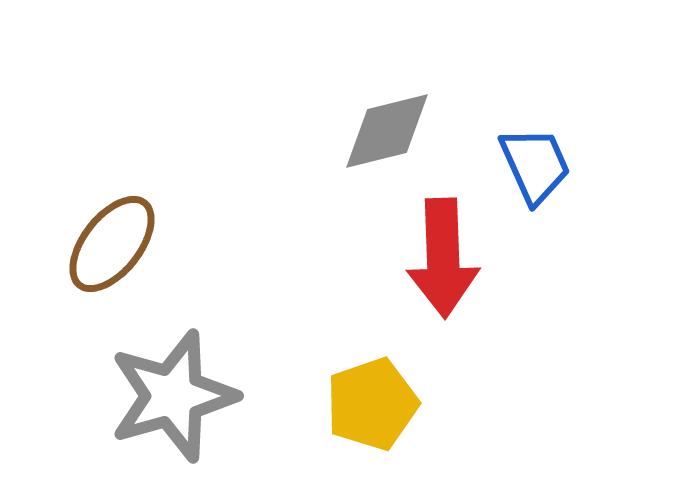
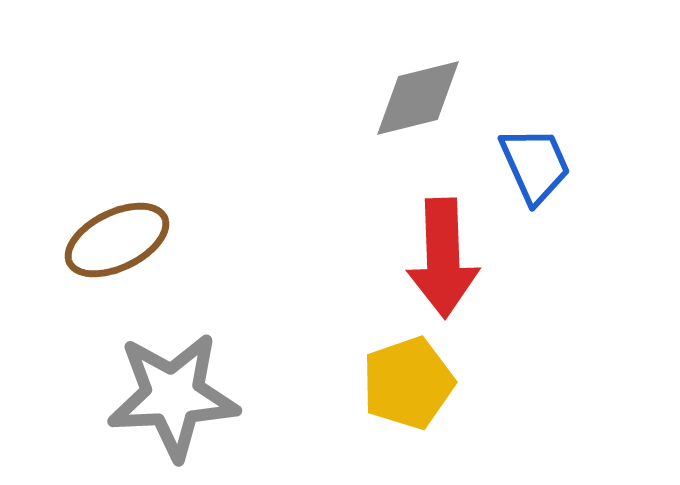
gray diamond: moved 31 px right, 33 px up
brown ellipse: moved 5 px right, 4 px up; rotated 26 degrees clockwise
gray star: rotated 13 degrees clockwise
yellow pentagon: moved 36 px right, 21 px up
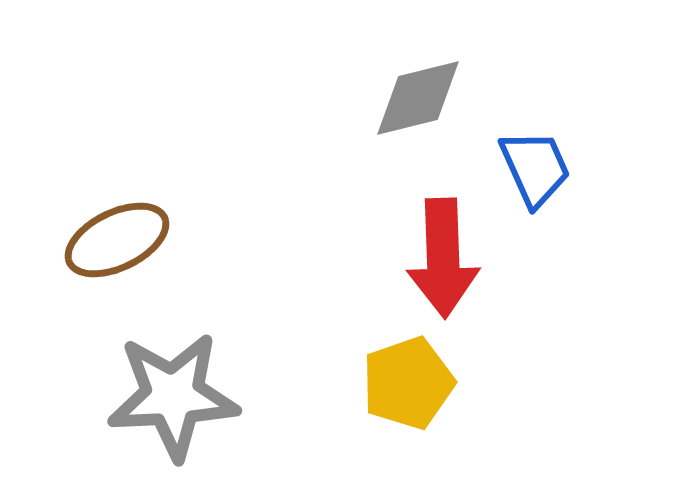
blue trapezoid: moved 3 px down
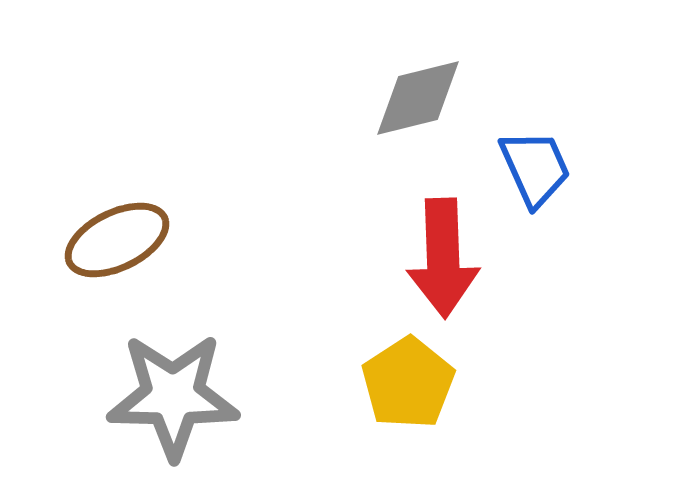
yellow pentagon: rotated 14 degrees counterclockwise
gray star: rotated 4 degrees clockwise
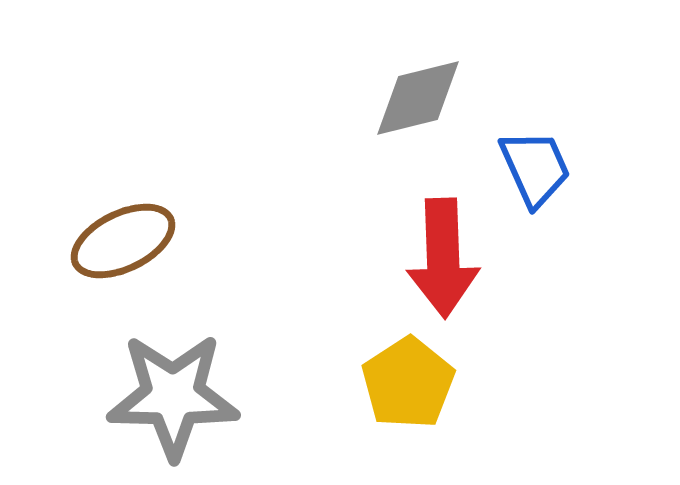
brown ellipse: moved 6 px right, 1 px down
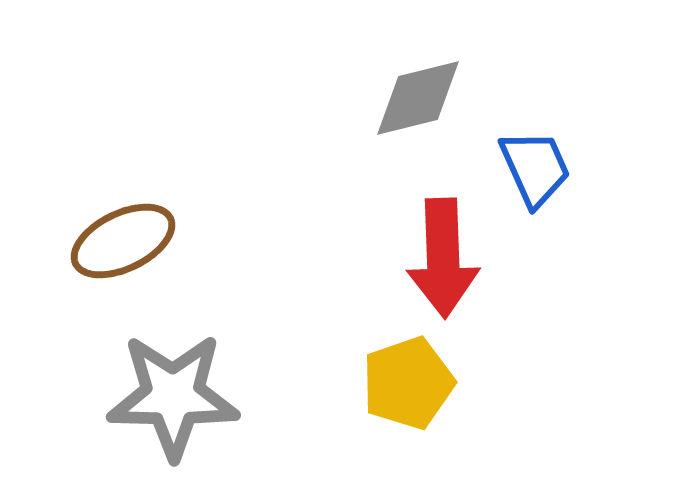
yellow pentagon: rotated 14 degrees clockwise
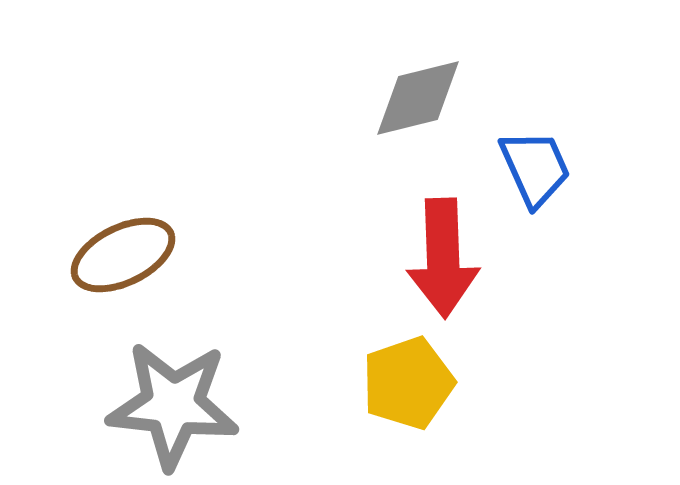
brown ellipse: moved 14 px down
gray star: moved 9 px down; rotated 5 degrees clockwise
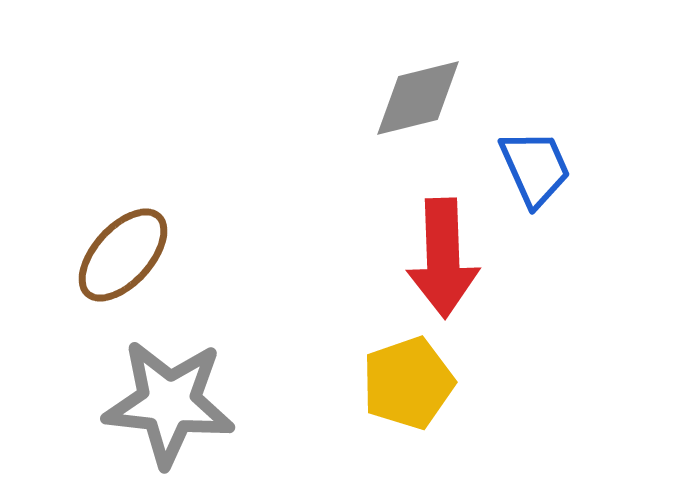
brown ellipse: rotated 22 degrees counterclockwise
gray star: moved 4 px left, 2 px up
